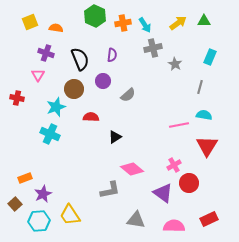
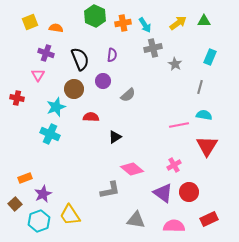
red circle: moved 9 px down
cyan hexagon: rotated 15 degrees counterclockwise
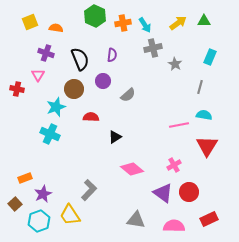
red cross: moved 9 px up
gray L-shape: moved 21 px left; rotated 35 degrees counterclockwise
